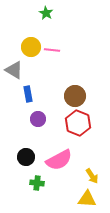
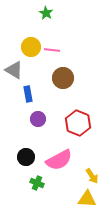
brown circle: moved 12 px left, 18 px up
green cross: rotated 16 degrees clockwise
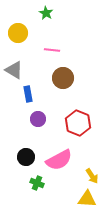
yellow circle: moved 13 px left, 14 px up
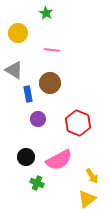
brown circle: moved 13 px left, 5 px down
yellow triangle: rotated 42 degrees counterclockwise
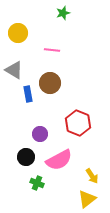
green star: moved 17 px right; rotated 24 degrees clockwise
purple circle: moved 2 px right, 15 px down
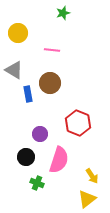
pink semicircle: rotated 44 degrees counterclockwise
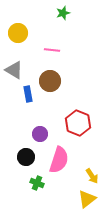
brown circle: moved 2 px up
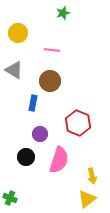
blue rectangle: moved 5 px right, 9 px down; rotated 21 degrees clockwise
yellow arrow: rotated 21 degrees clockwise
green cross: moved 27 px left, 15 px down
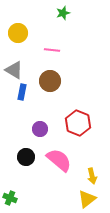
blue rectangle: moved 11 px left, 11 px up
purple circle: moved 5 px up
pink semicircle: rotated 68 degrees counterclockwise
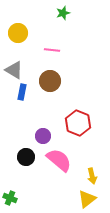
purple circle: moved 3 px right, 7 px down
